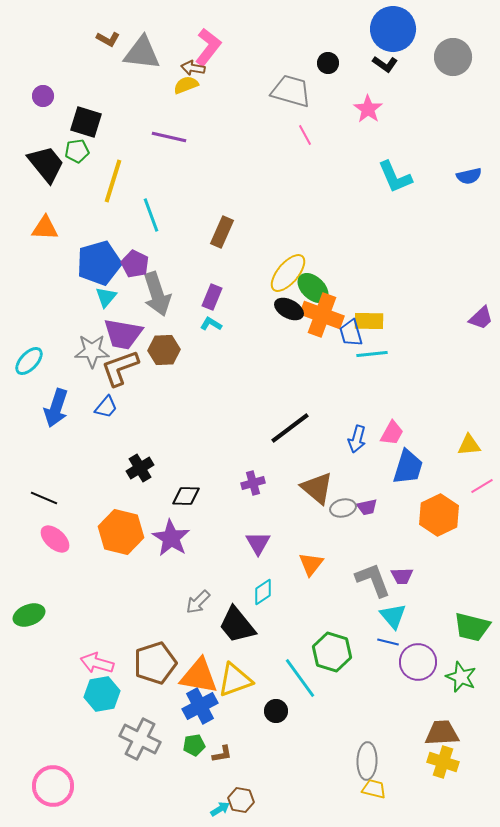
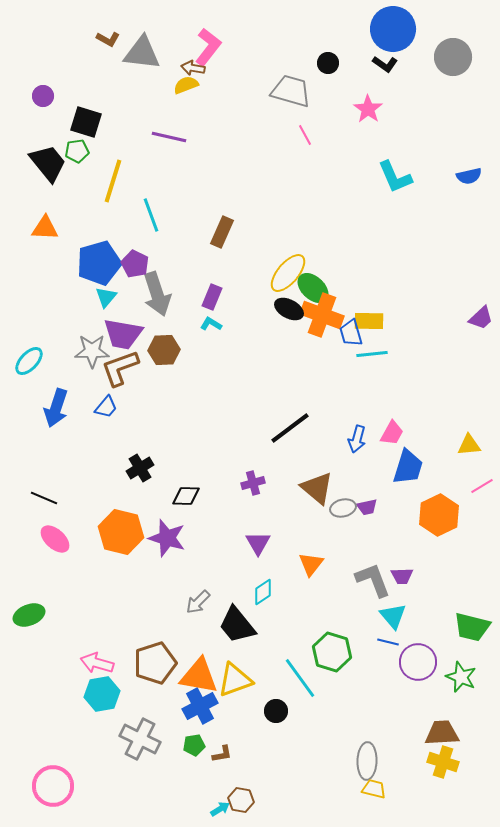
black trapezoid at (46, 164): moved 2 px right, 1 px up
purple star at (171, 538): moved 4 px left; rotated 15 degrees counterclockwise
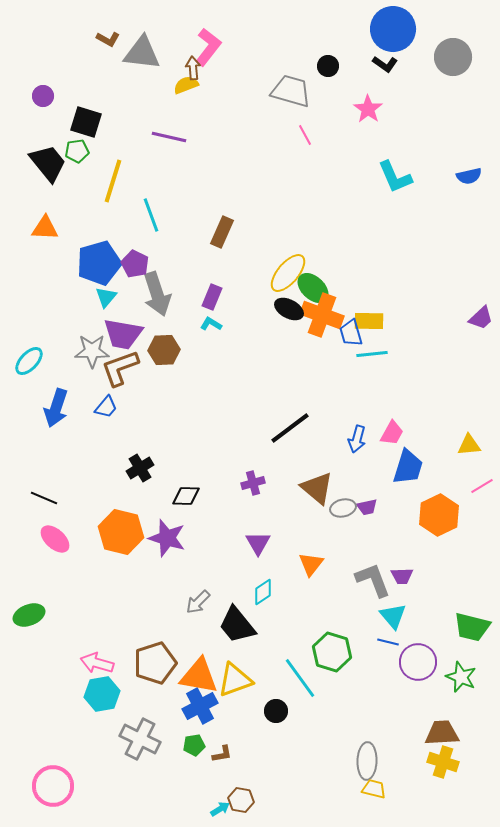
black circle at (328, 63): moved 3 px down
brown arrow at (193, 68): rotated 75 degrees clockwise
